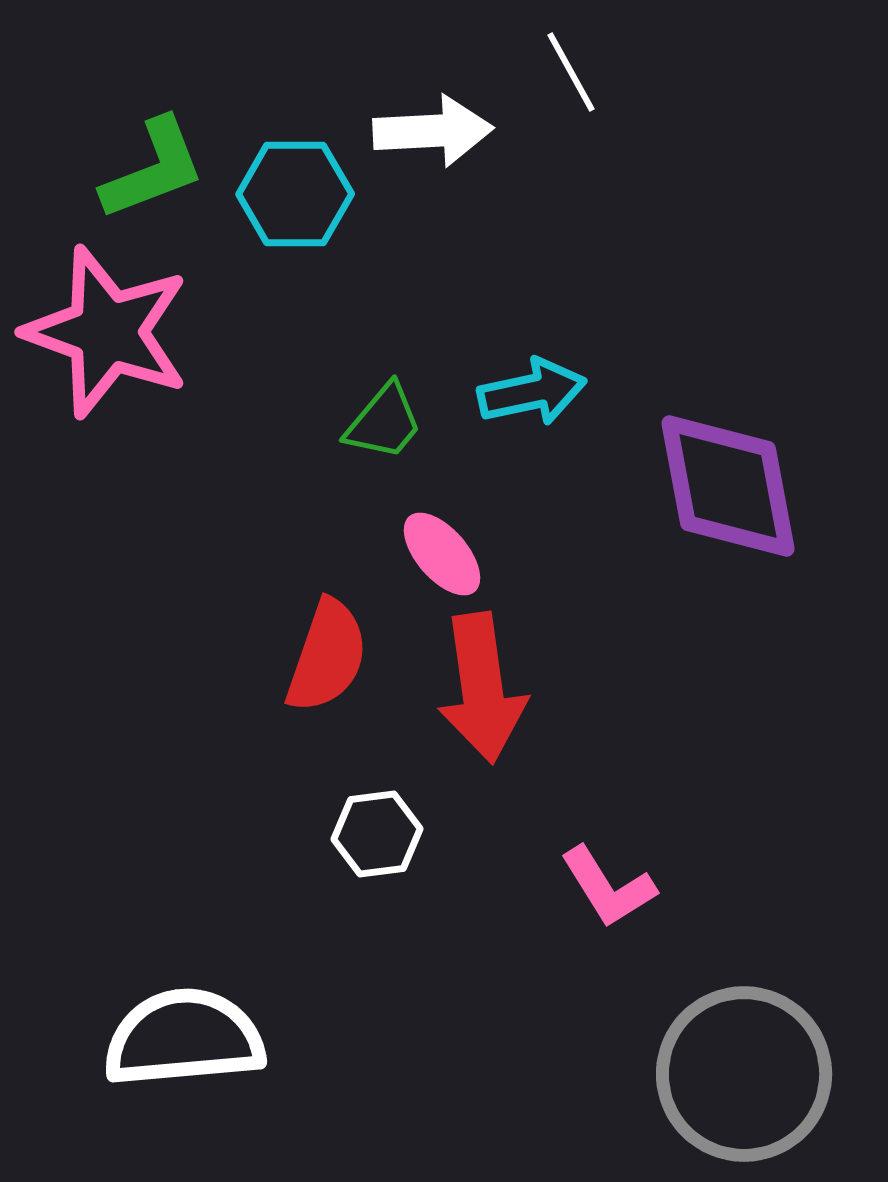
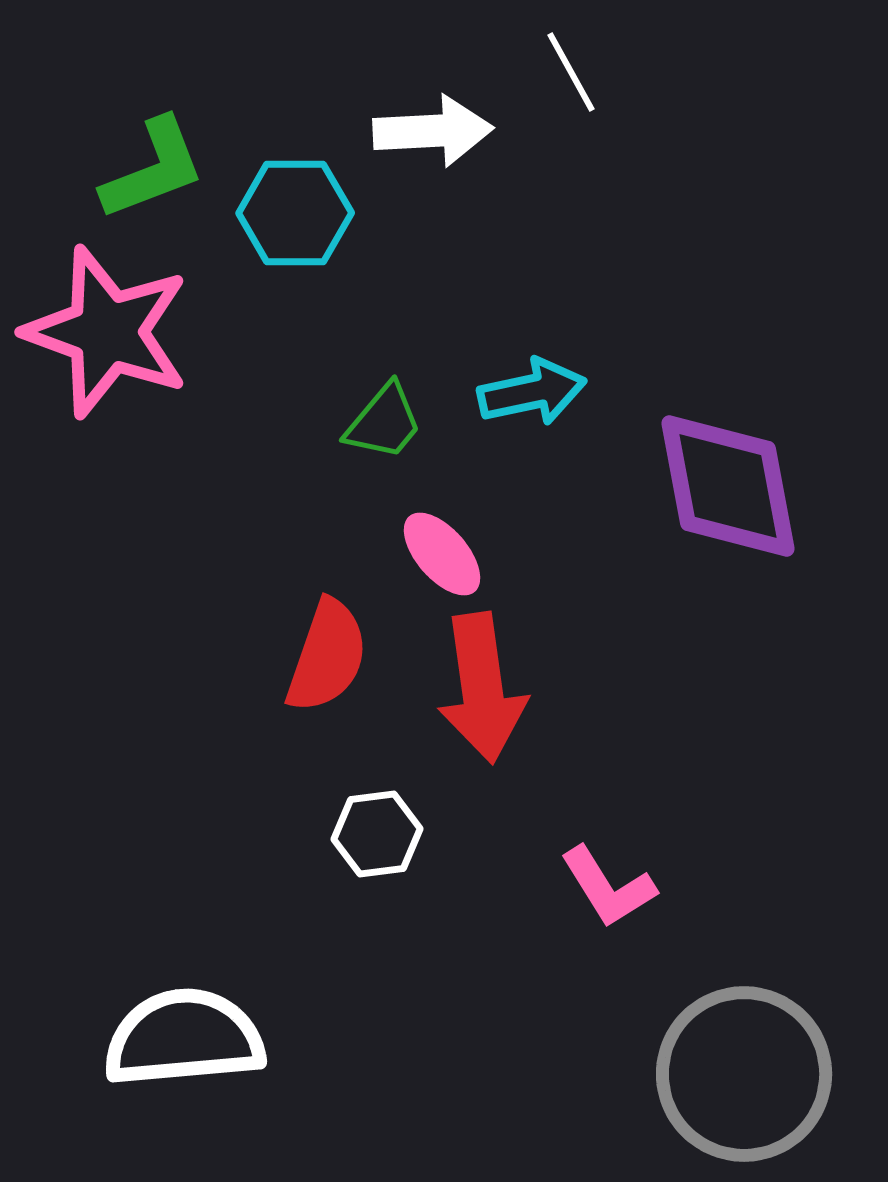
cyan hexagon: moved 19 px down
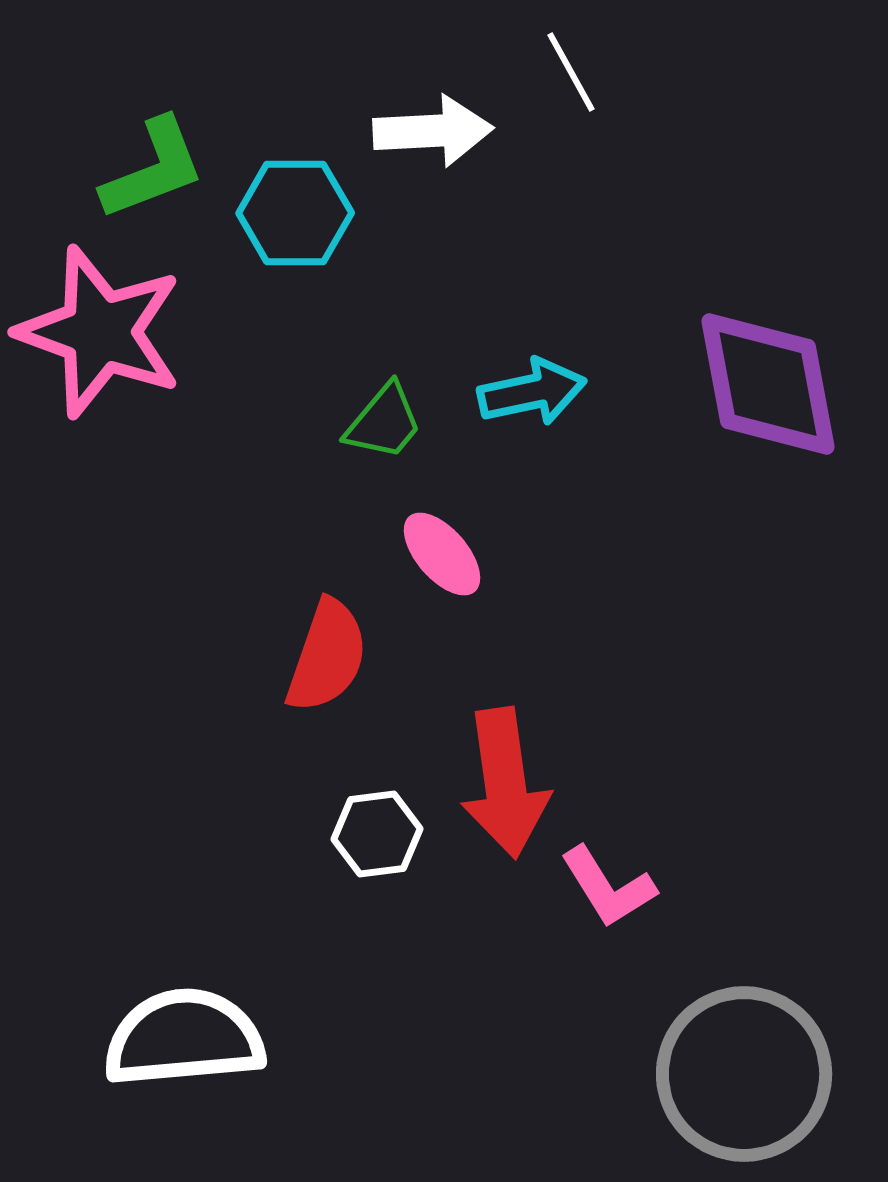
pink star: moved 7 px left
purple diamond: moved 40 px right, 102 px up
red arrow: moved 23 px right, 95 px down
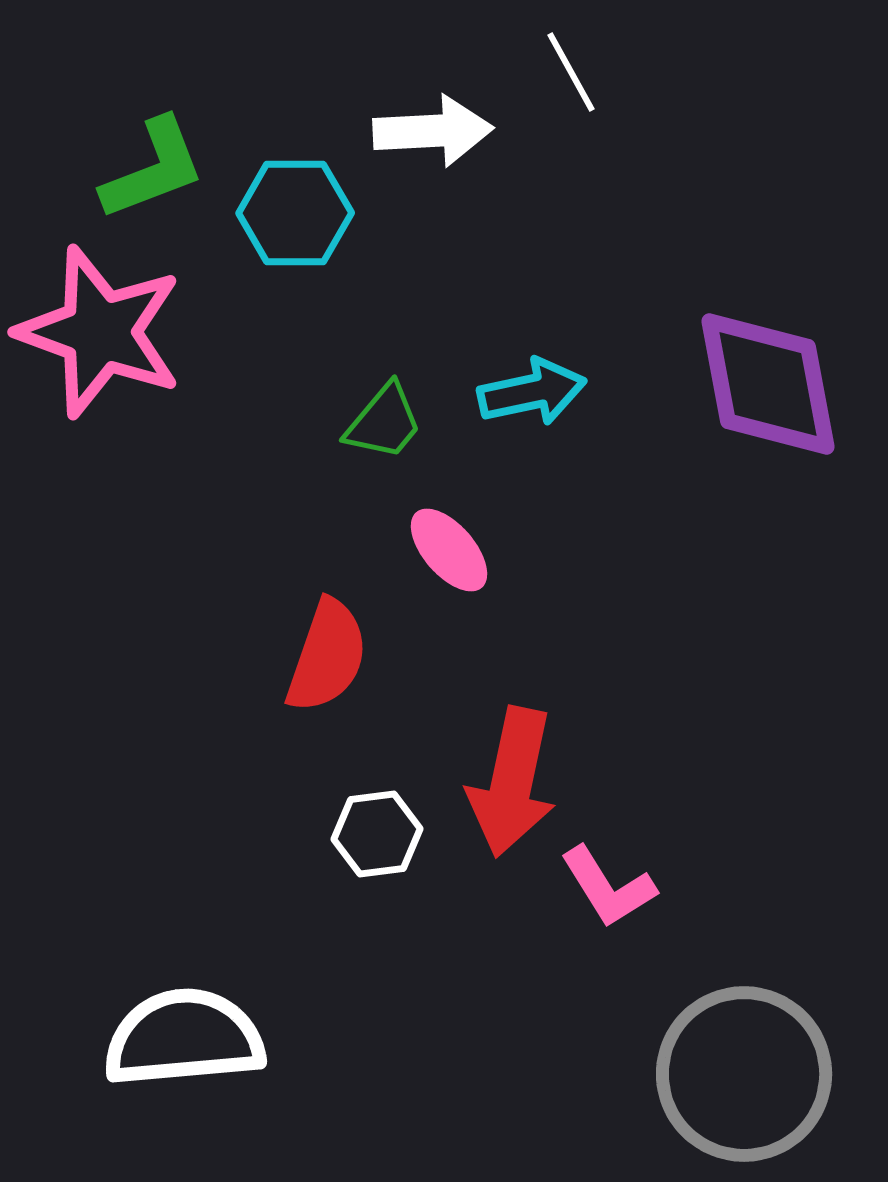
pink ellipse: moved 7 px right, 4 px up
red arrow: moved 7 px right, 1 px up; rotated 20 degrees clockwise
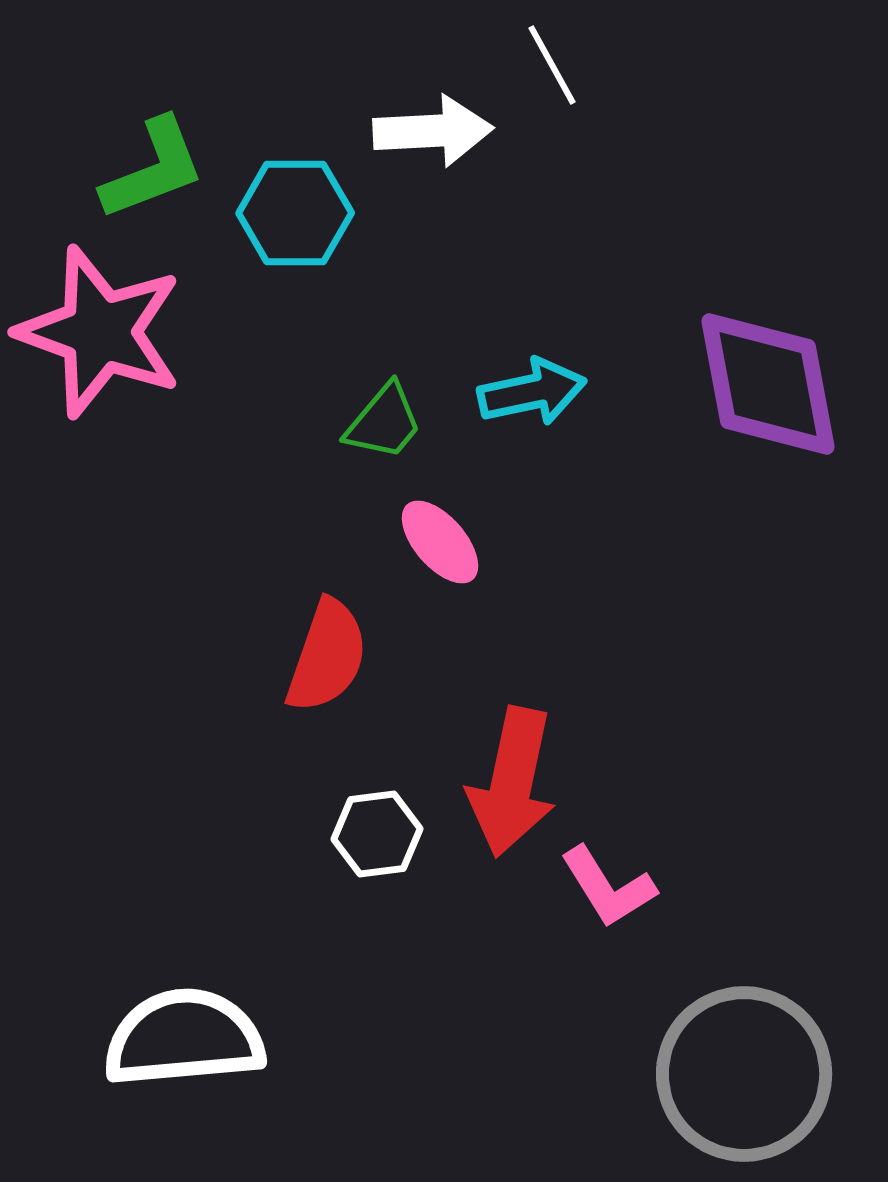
white line: moved 19 px left, 7 px up
pink ellipse: moved 9 px left, 8 px up
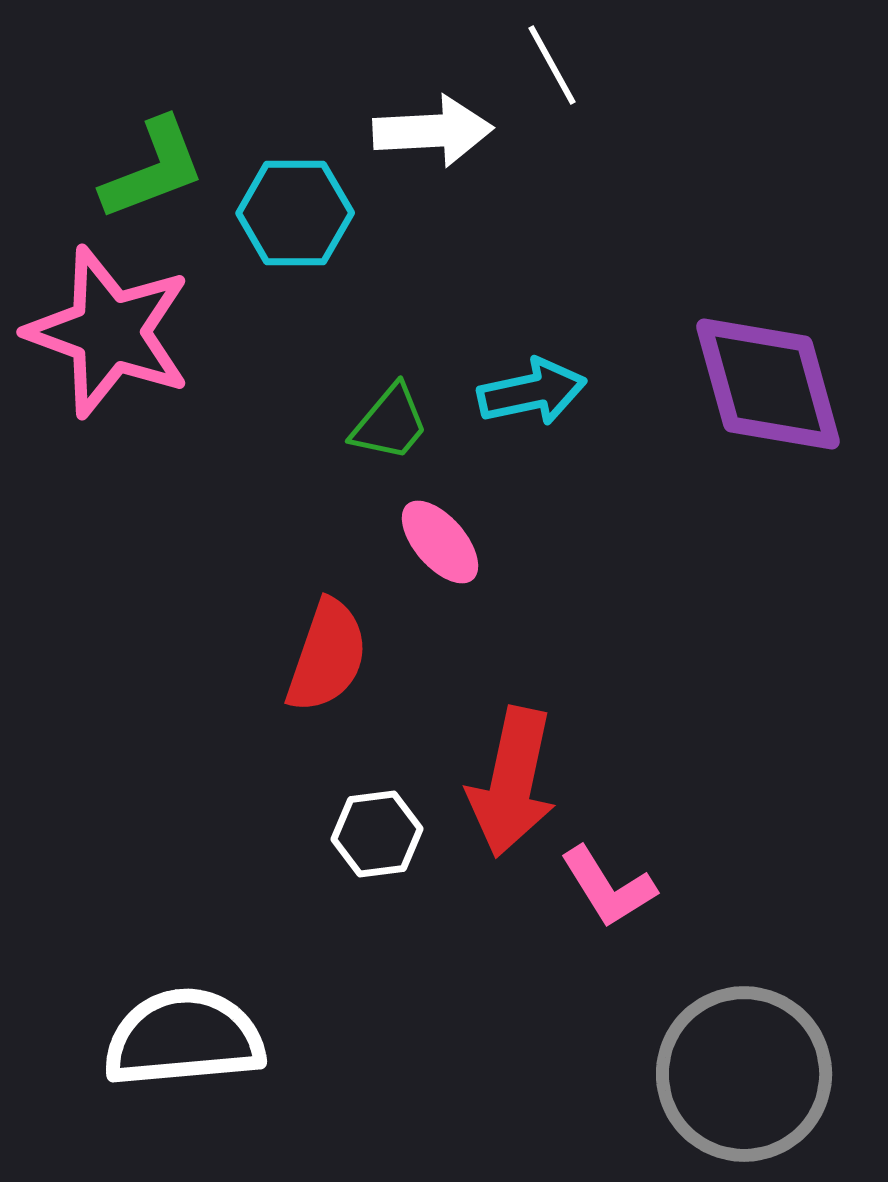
pink star: moved 9 px right
purple diamond: rotated 5 degrees counterclockwise
green trapezoid: moved 6 px right, 1 px down
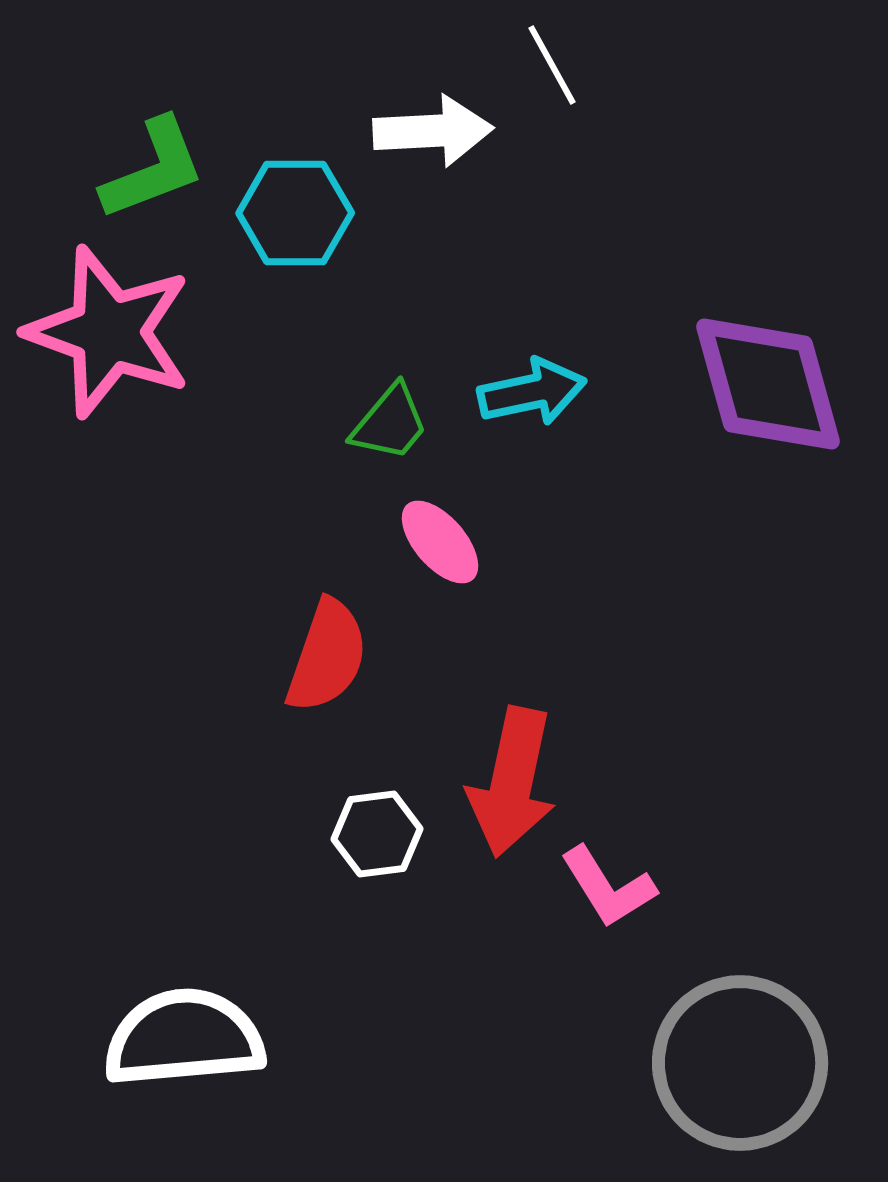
gray circle: moved 4 px left, 11 px up
